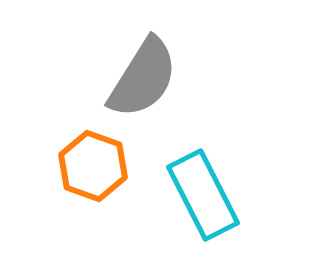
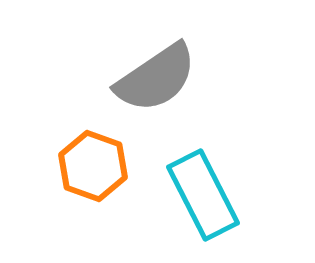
gray semicircle: moved 13 px right; rotated 24 degrees clockwise
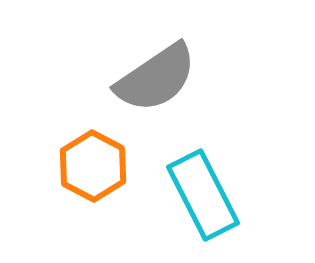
orange hexagon: rotated 8 degrees clockwise
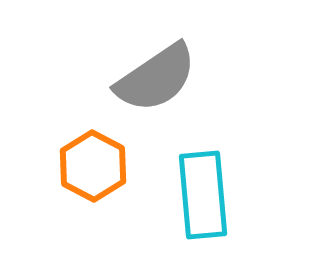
cyan rectangle: rotated 22 degrees clockwise
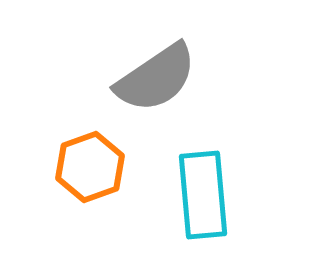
orange hexagon: moved 3 px left, 1 px down; rotated 12 degrees clockwise
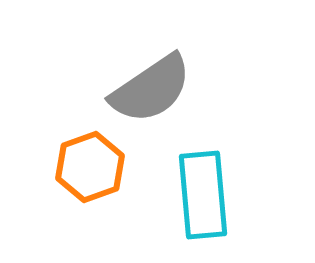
gray semicircle: moved 5 px left, 11 px down
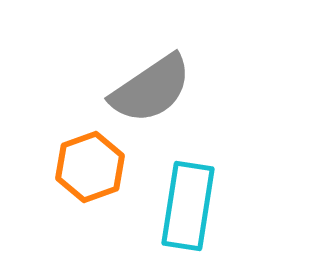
cyan rectangle: moved 15 px left, 11 px down; rotated 14 degrees clockwise
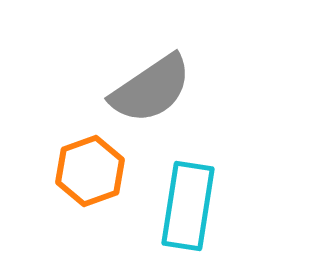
orange hexagon: moved 4 px down
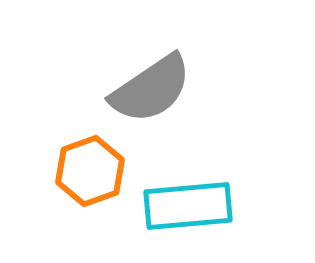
cyan rectangle: rotated 76 degrees clockwise
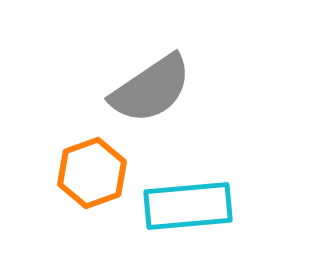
orange hexagon: moved 2 px right, 2 px down
